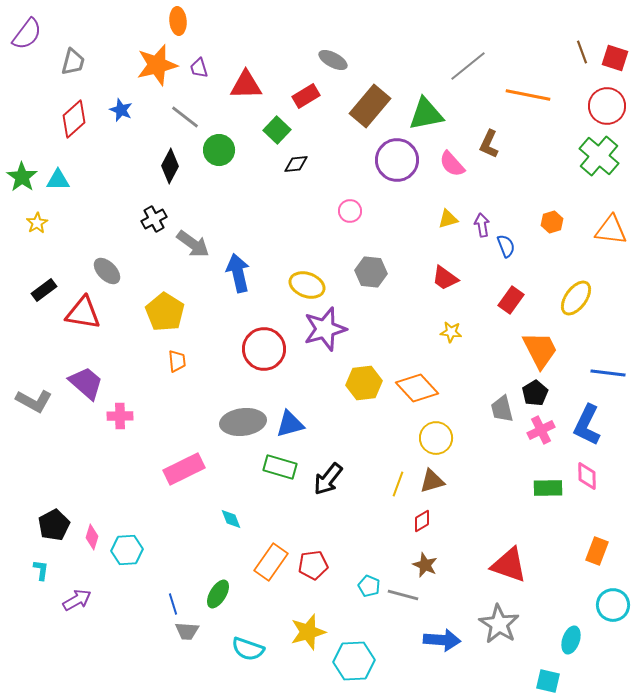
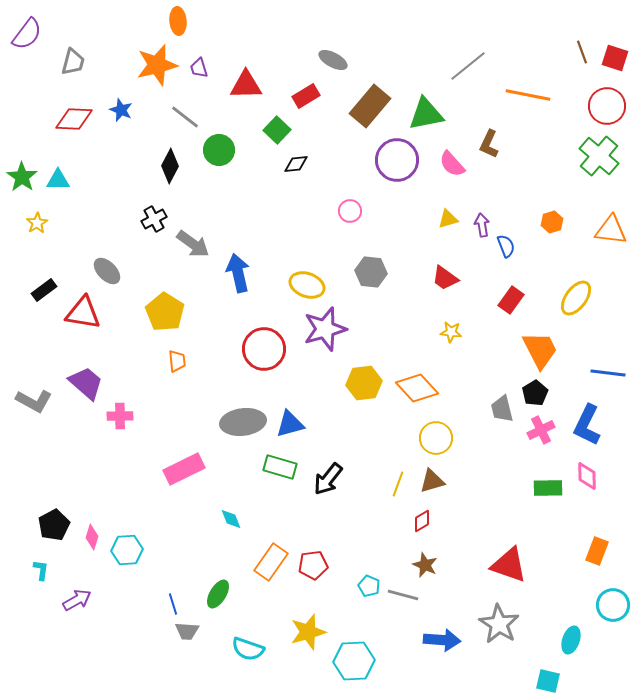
red diamond at (74, 119): rotated 45 degrees clockwise
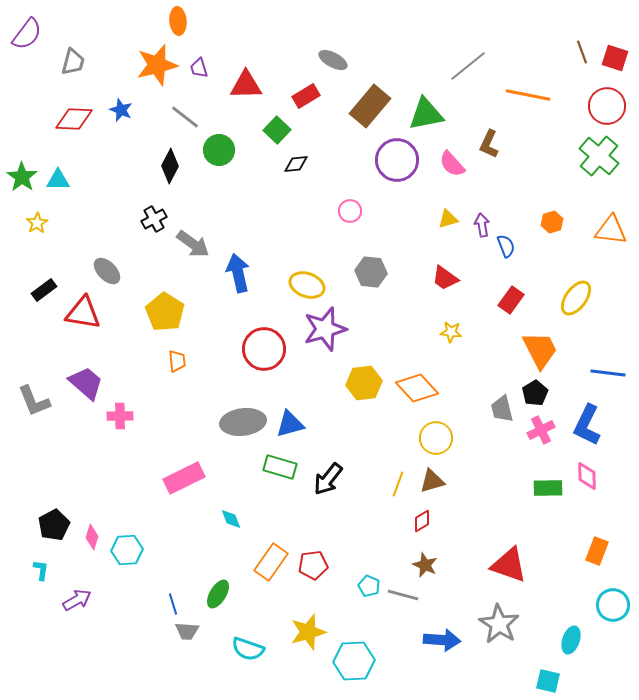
gray L-shape at (34, 401): rotated 39 degrees clockwise
pink rectangle at (184, 469): moved 9 px down
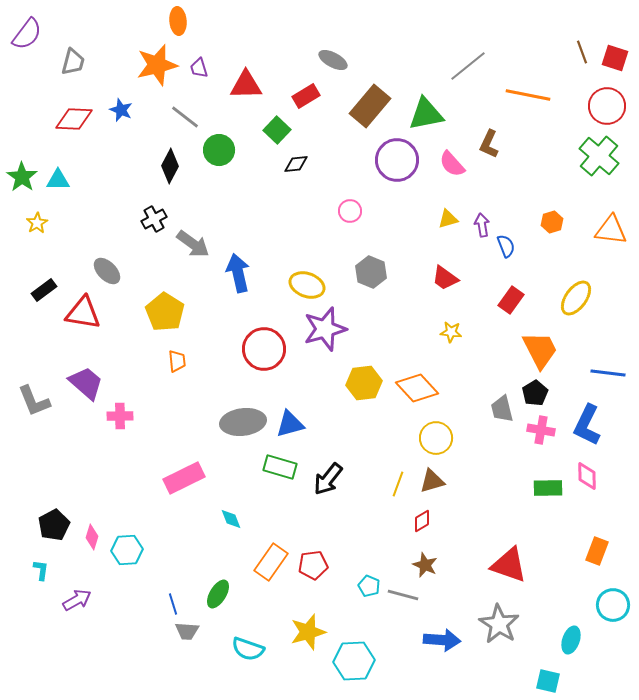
gray hexagon at (371, 272): rotated 16 degrees clockwise
pink cross at (541, 430): rotated 36 degrees clockwise
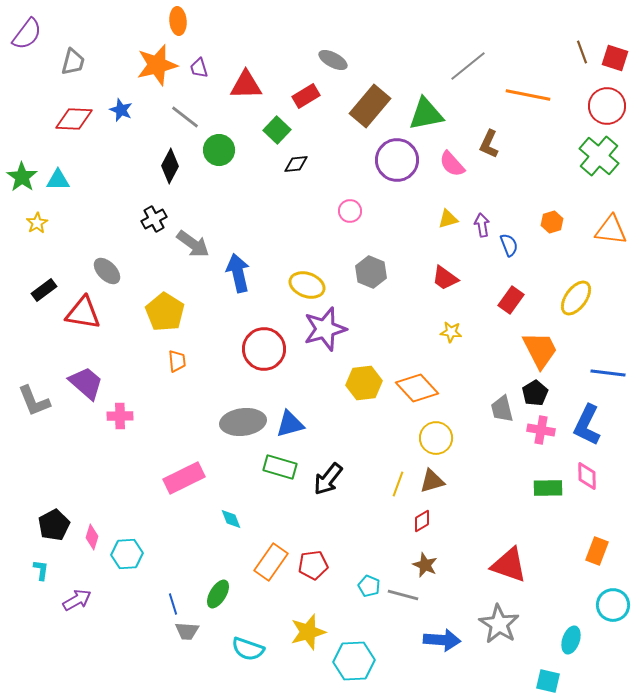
blue semicircle at (506, 246): moved 3 px right, 1 px up
cyan hexagon at (127, 550): moved 4 px down
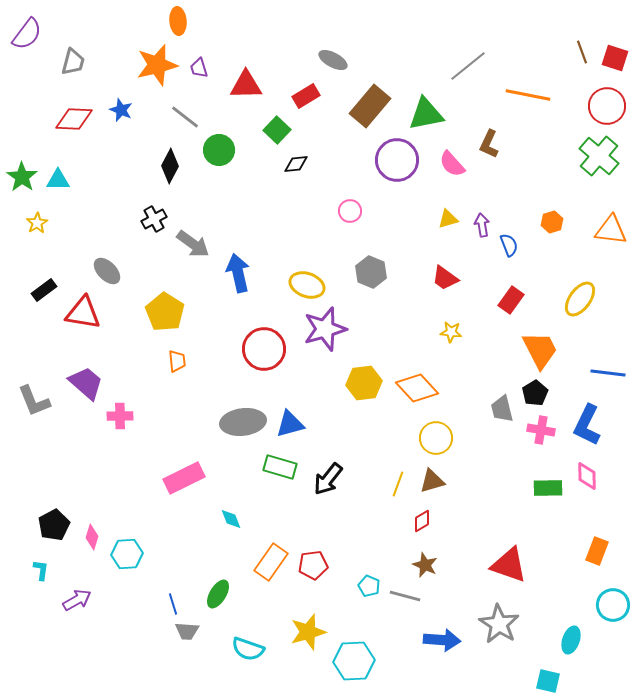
yellow ellipse at (576, 298): moved 4 px right, 1 px down
gray line at (403, 595): moved 2 px right, 1 px down
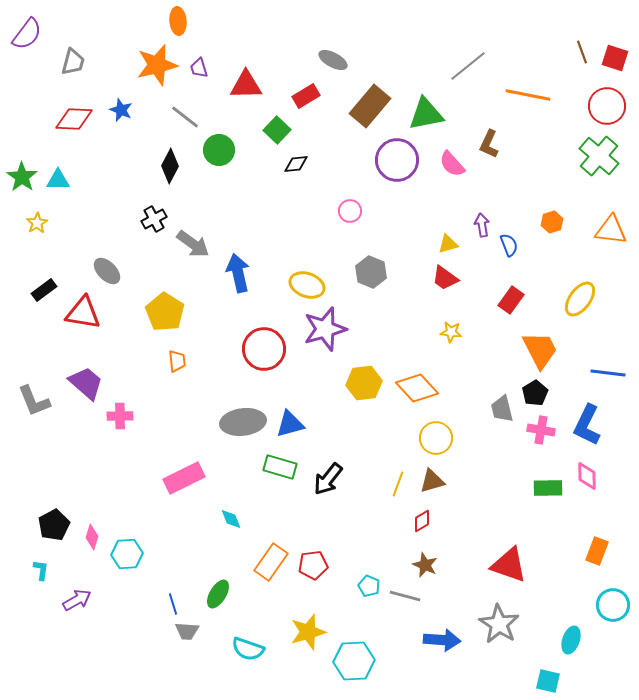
yellow triangle at (448, 219): moved 25 px down
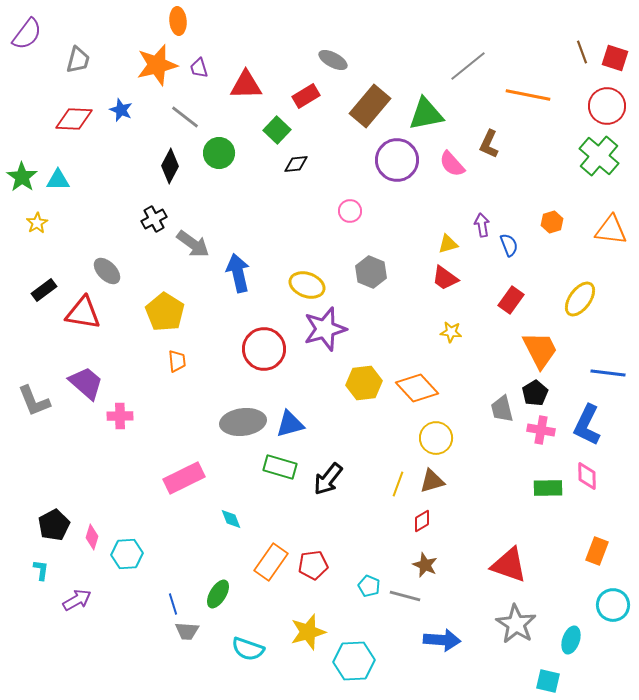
gray trapezoid at (73, 62): moved 5 px right, 2 px up
green circle at (219, 150): moved 3 px down
gray star at (499, 624): moved 17 px right
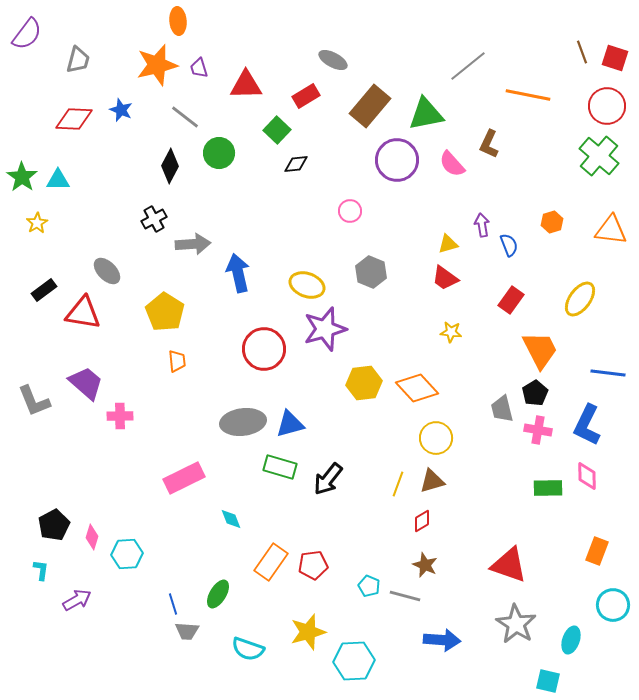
gray arrow at (193, 244): rotated 40 degrees counterclockwise
pink cross at (541, 430): moved 3 px left
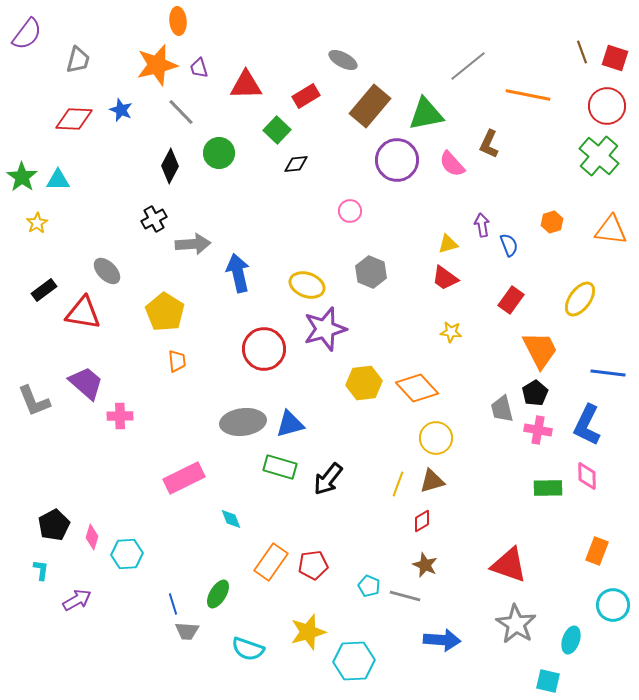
gray ellipse at (333, 60): moved 10 px right
gray line at (185, 117): moved 4 px left, 5 px up; rotated 8 degrees clockwise
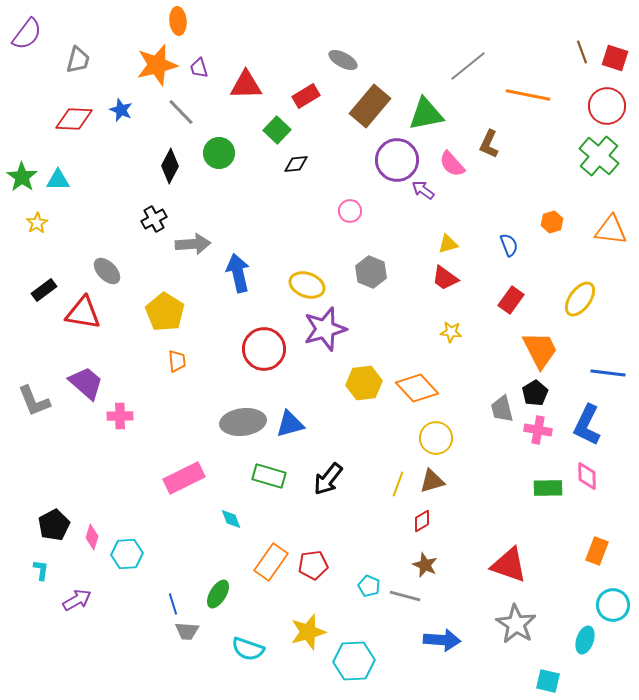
purple arrow at (482, 225): moved 59 px left, 35 px up; rotated 45 degrees counterclockwise
green rectangle at (280, 467): moved 11 px left, 9 px down
cyan ellipse at (571, 640): moved 14 px right
